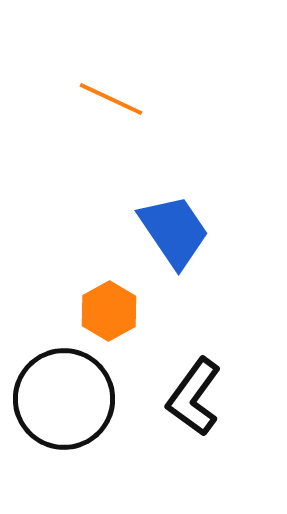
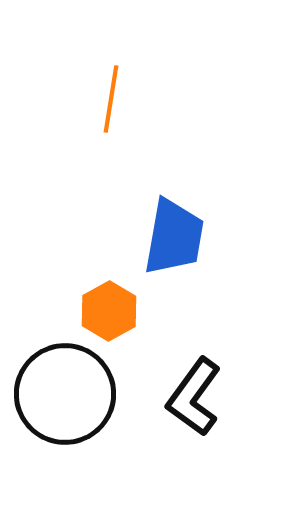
orange line: rotated 74 degrees clockwise
blue trapezoid: moved 6 px down; rotated 44 degrees clockwise
black circle: moved 1 px right, 5 px up
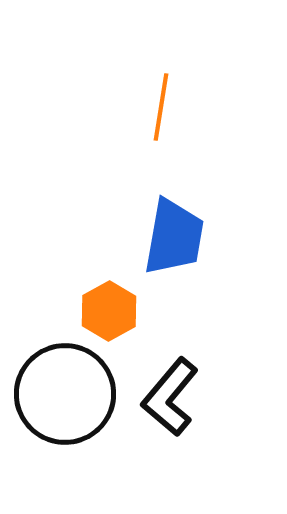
orange line: moved 50 px right, 8 px down
black L-shape: moved 24 px left; rotated 4 degrees clockwise
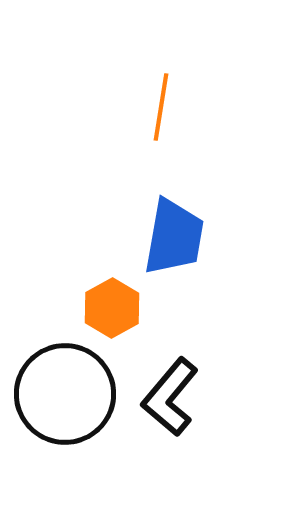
orange hexagon: moved 3 px right, 3 px up
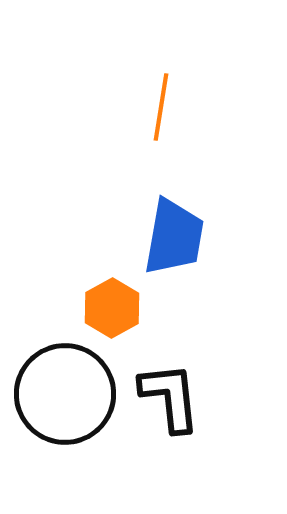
black L-shape: rotated 134 degrees clockwise
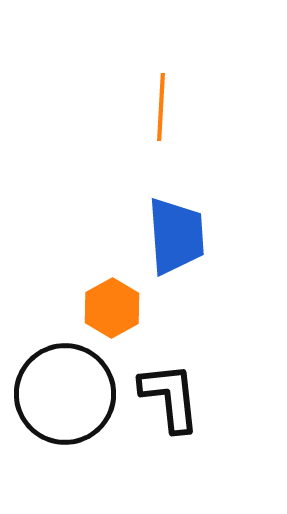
orange line: rotated 6 degrees counterclockwise
blue trapezoid: moved 2 px right, 1 px up; rotated 14 degrees counterclockwise
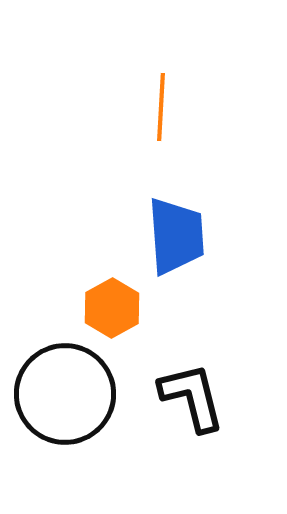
black L-shape: moved 22 px right; rotated 8 degrees counterclockwise
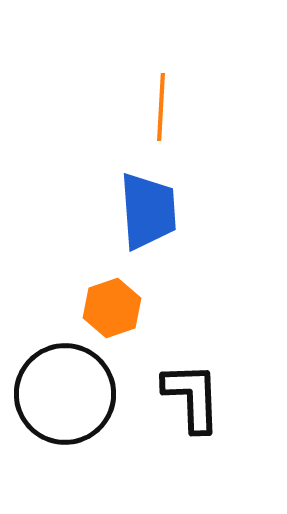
blue trapezoid: moved 28 px left, 25 px up
orange hexagon: rotated 10 degrees clockwise
black L-shape: rotated 12 degrees clockwise
